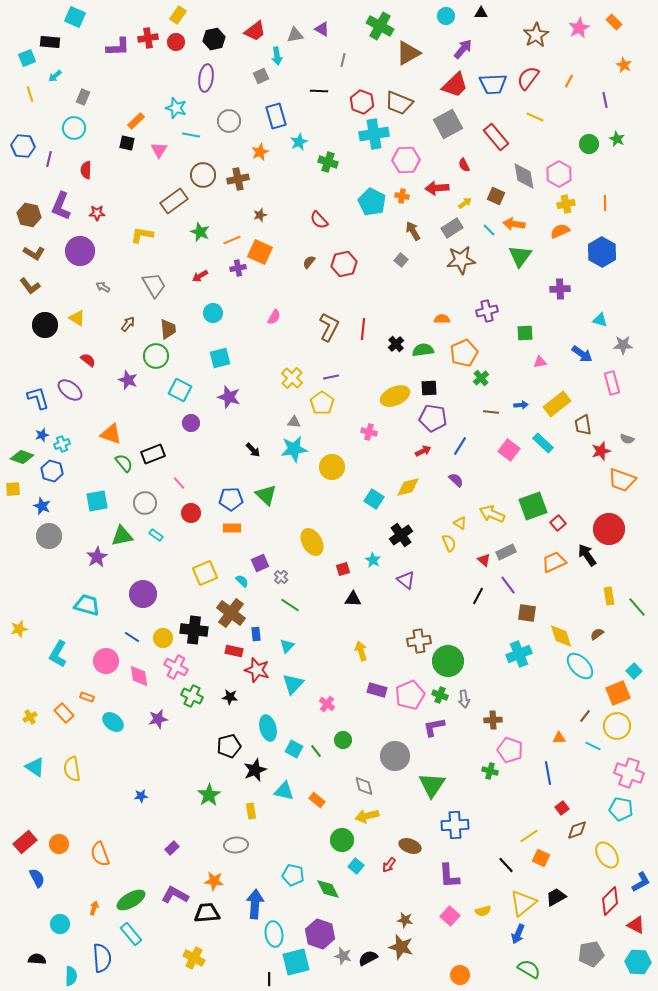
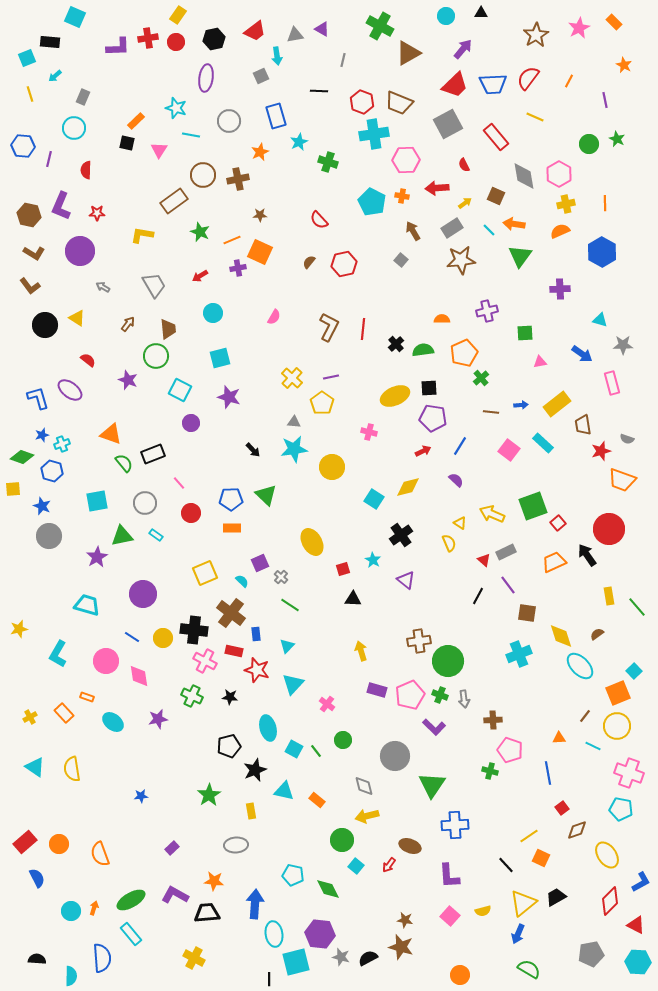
brown star at (260, 215): rotated 16 degrees clockwise
pink cross at (176, 667): moved 29 px right, 6 px up
purple L-shape at (434, 727): rotated 125 degrees counterclockwise
cyan circle at (60, 924): moved 11 px right, 13 px up
purple hexagon at (320, 934): rotated 12 degrees counterclockwise
gray star at (343, 956): moved 2 px left, 1 px down
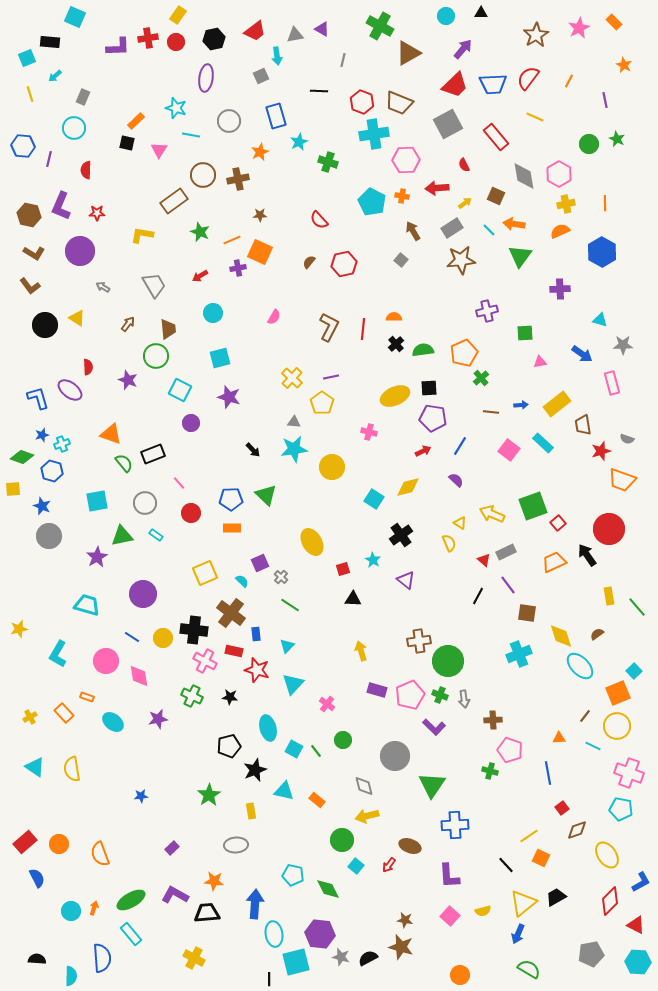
orange semicircle at (442, 319): moved 48 px left, 2 px up
red semicircle at (88, 360): moved 7 px down; rotated 49 degrees clockwise
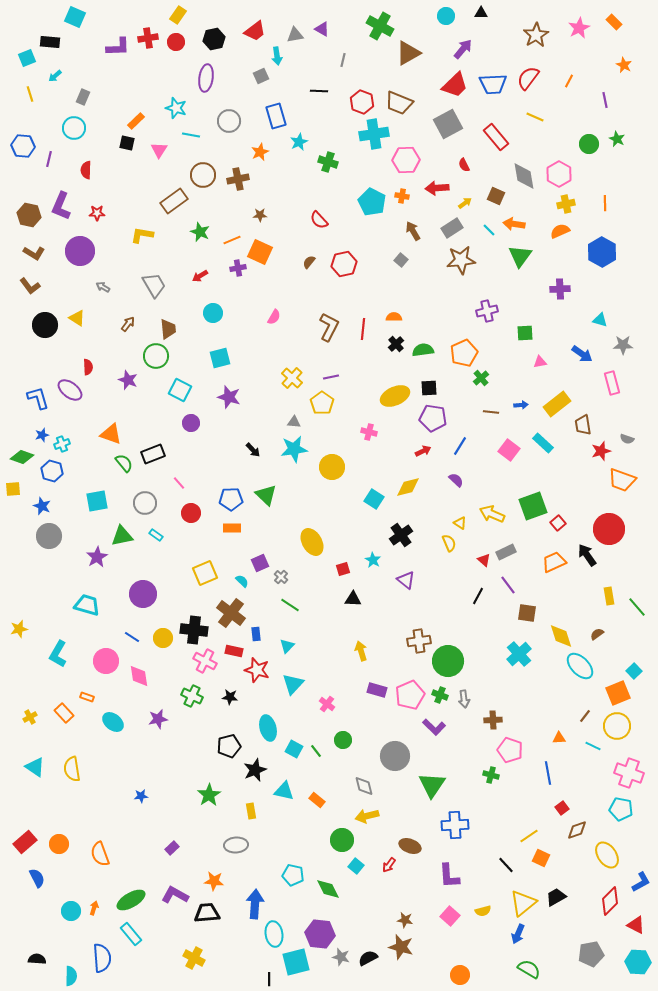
cyan cross at (519, 654): rotated 20 degrees counterclockwise
green cross at (490, 771): moved 1 px right, 4 px down
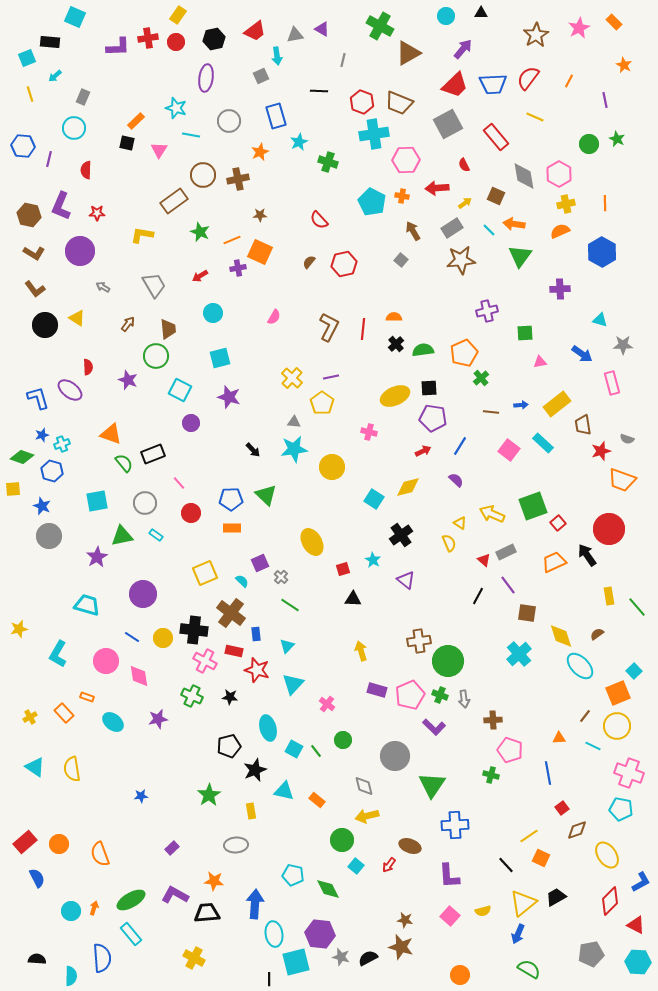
brown L-shape at (30, 286): moved 5 px right, 3 px down
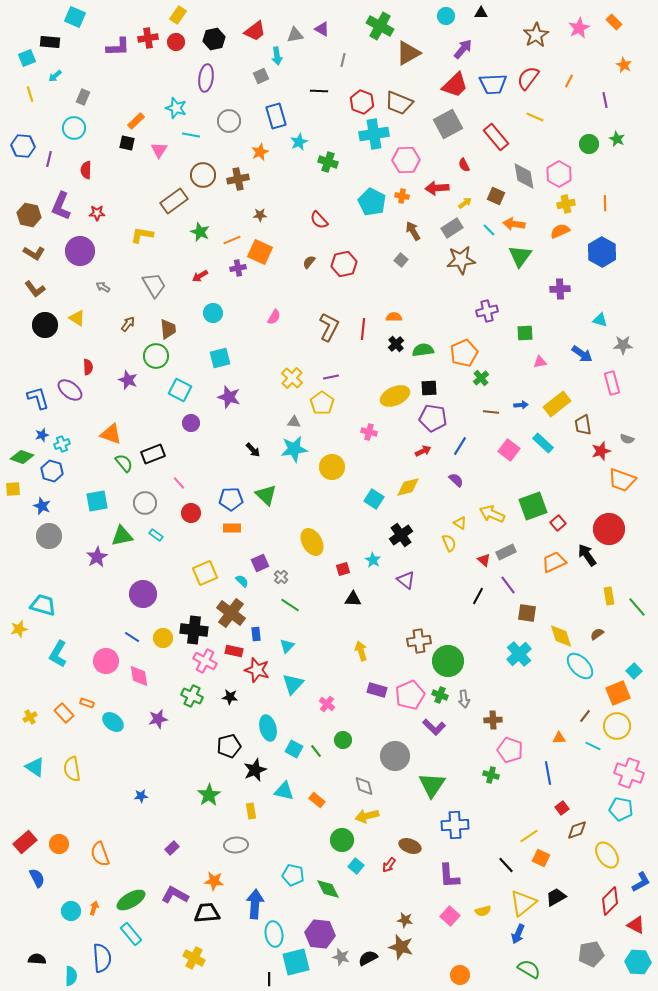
cyan trapezoid at (87, 605): moved 44 px left
orange rectangle at (87, 697): moved 6 px down
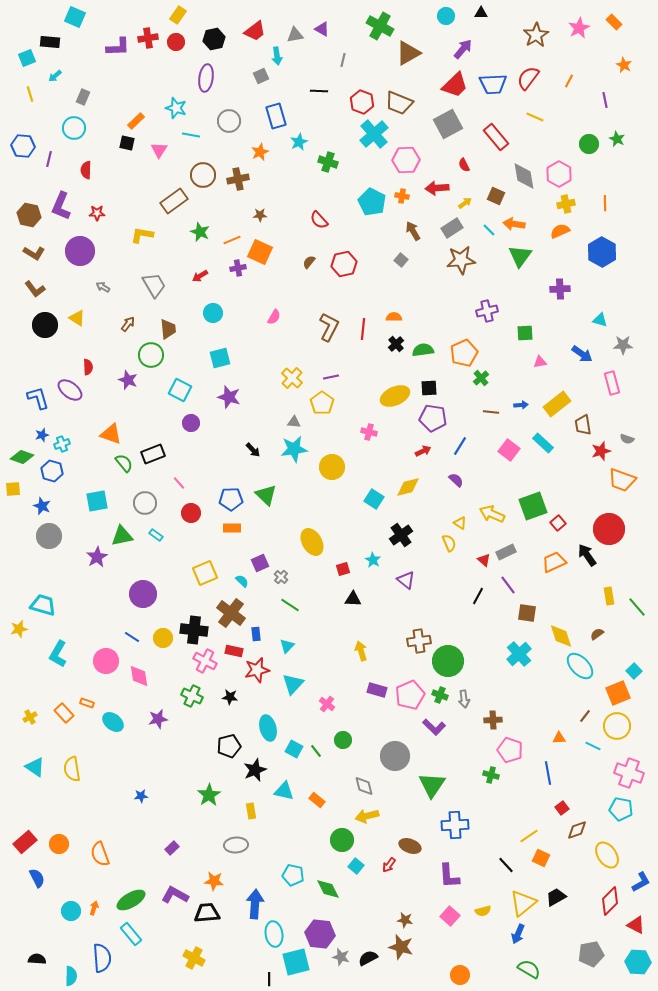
cyan cross at (374, 134): rotated 32 degrees counterclockwise
green circle at (156, 356): moved 5 px left, 1 px up
red star at (257, 670): rotated 30 degrees counterclockwise
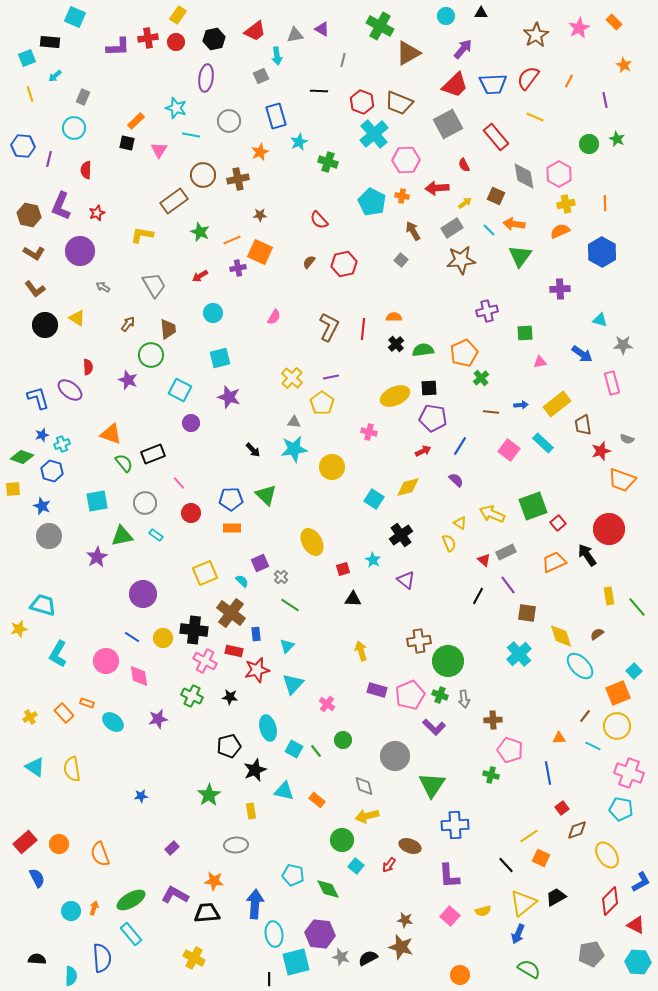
red star at (97, 213): rotated 21 degrees counterclockwise
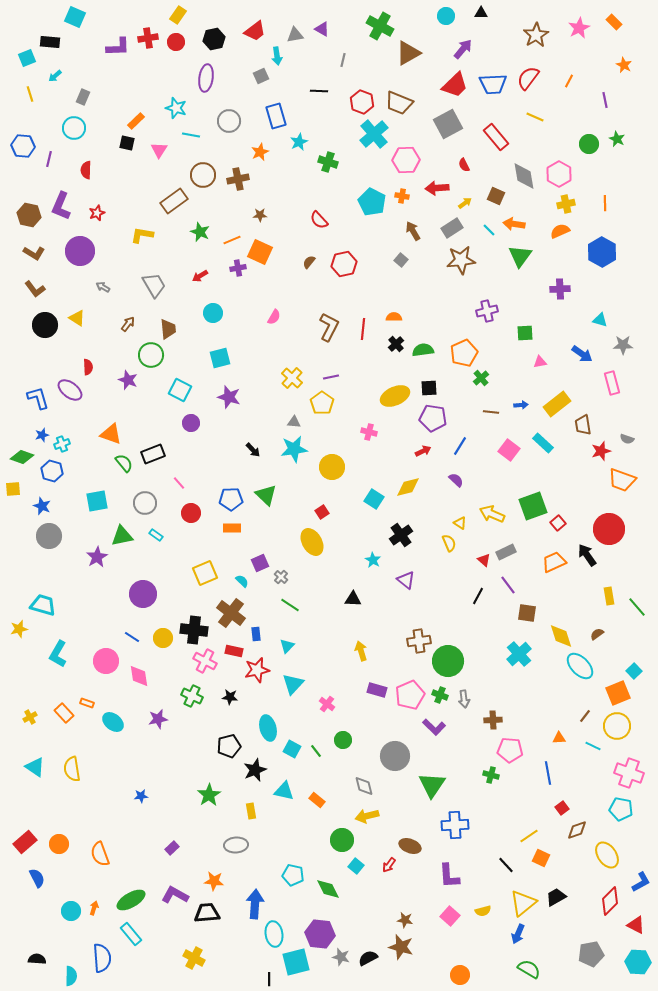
red square at (343, 569): moved 21 px left, 57 px up; rotated 16 degrees counterclockwise
cyan square at (294, 749): moved 2 px left
pink pentagon at (510, 750): rotated 15 degrees counterclockwise
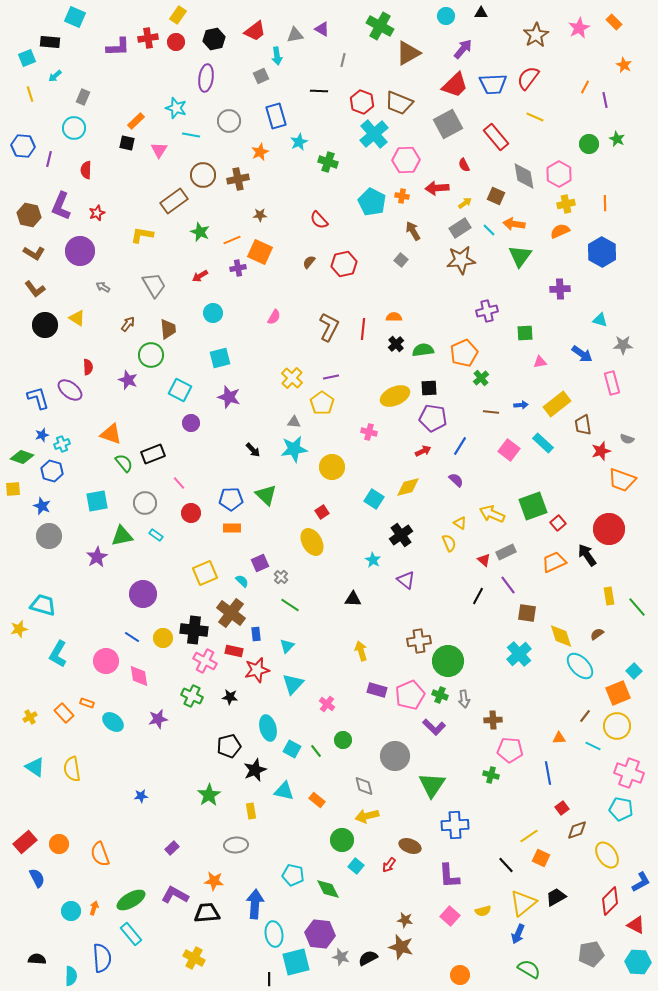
orange line at (569, 81): moved 16 px right, 6 px down
gray rectangle at (452, 228): moved 8 px right
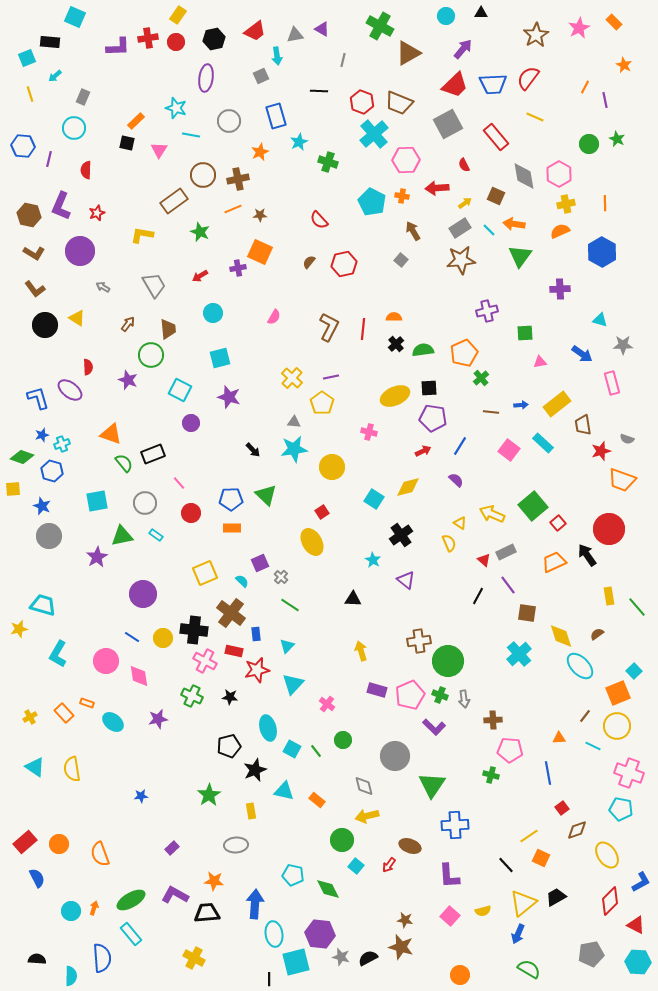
orange line at (232, 240): moved 1 px right, 31 px up
green square at (533, 506): rotated 20 degrees counterclockwise
